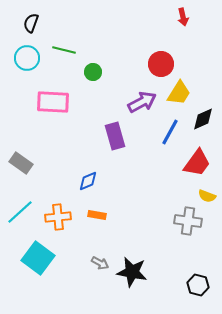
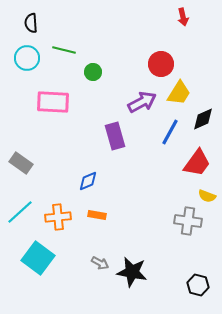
black semicircle: rotated 24 degrees counterclockwise
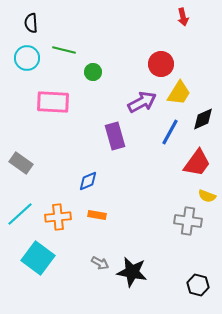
cyan line: moved 2 px down
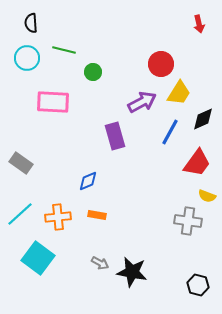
red arrow: moved 16 px right, 7 px down
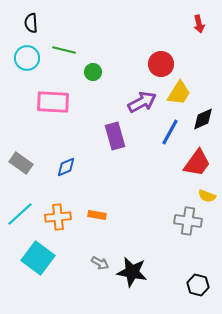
blue diamond: moved 22 px left, 14 px up
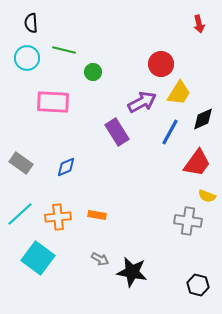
purple rectangle: moved 2 px right, 4 px up; rotated 16 degrees counterclockwise
gray arrow: moved 4 px up
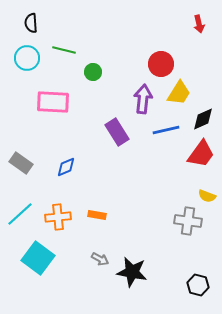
purple arrow: moved 1 px right, 3 px up; rotated 56 degrees counterclockwise
blue line: moved 4 px left, 2 px up; rotated 48 degrees clockwise
red trapezoid: moved 4 px right, 9 px up
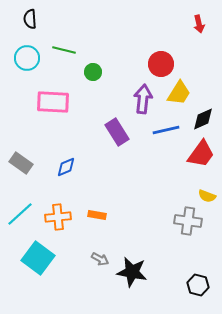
black semicircle: moved 1 px left, 4 px up
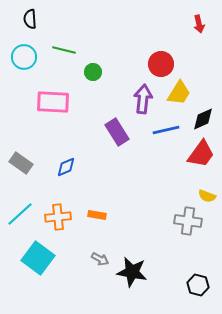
cyan circle: moved 3 px left, 1 px up
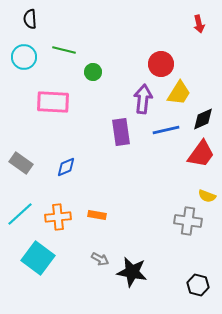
purple rectangle: moved 4 px right; rotated 24 degrees clockwise
